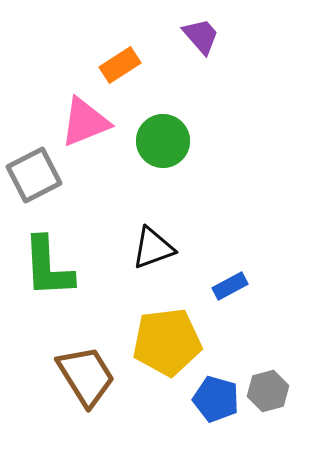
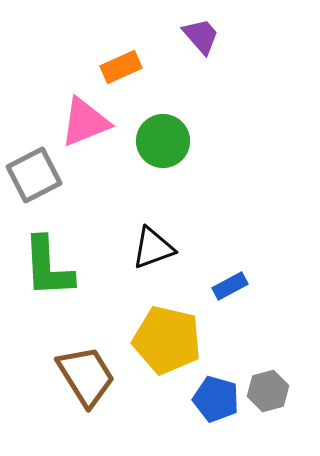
orange rectangle: moved 1 px right, 2 px down; rotated 9 degrees clockwise
yellow pentagon: moved 2 px up; rotated 20 degrees clockwise
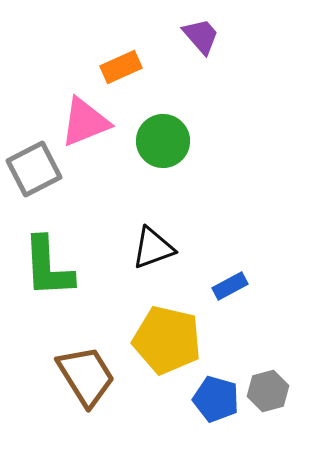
gray square: moved 6 px up
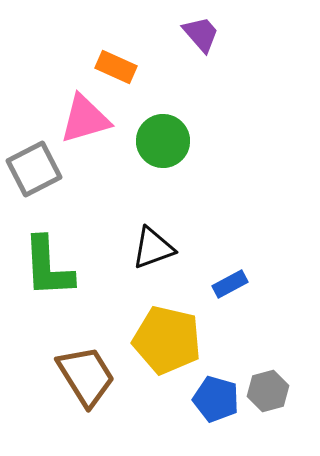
purple trapezoid: moved 2 px up
orange rectangle: moved 5 px left; rotated 48 degrees clockwise
pink triangle: moved 3 px up; rotated 6 degrees clockwise
blue rectangle: moved 2 px up
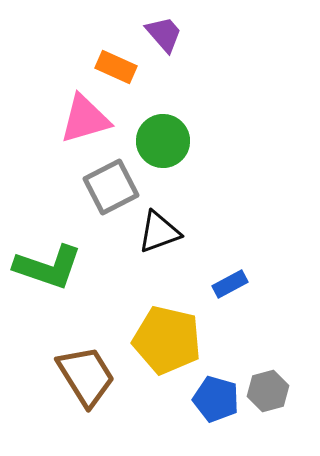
purple trapezoid: moved 37 px left
gray square: moved 77 px right, 18 px down
black triangle: moved 6 px right, 16 px up
green L-shape: rotated 68 degrees counterclockwise
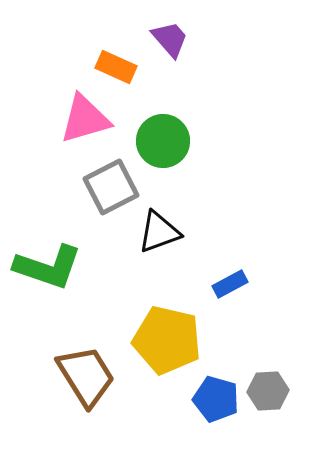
purple trapezoid: moved 6 px right, 5 px down
gray hexagon: rotated 12 degrees clockwise
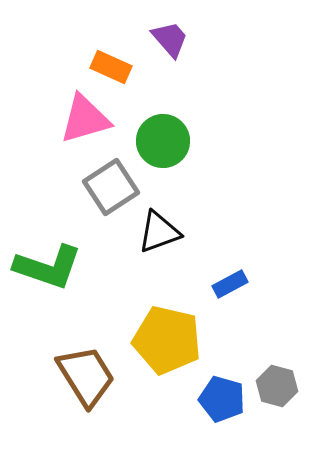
orange rectangle: moved 5 px left
gray square: rotated 6 degrees counterclockwise
gray hexagon: moved 9 px right, 5 px up; rotated 18 degrees clockwise
blue pentagon: moved 6 px right
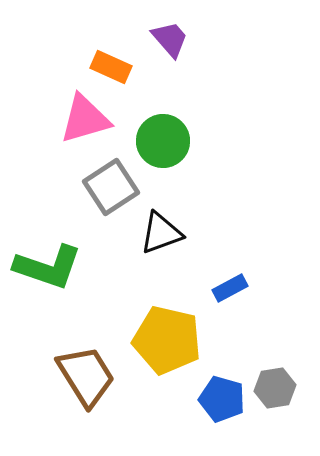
black triangle: moved 2 px right, 1 px down
blue rectangle: moved 4 px down
gray hexagon: moved 2 px left, 2 px down; rotated 24 degrees counterclockwise
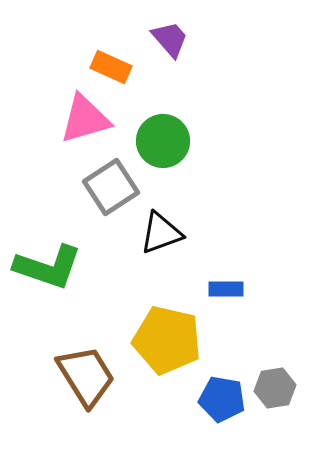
blue rectangle: moved 4 px left, 1 px down; rotated 28 degrees clockwise
blue pentagon: rotated 6 degrees counterclockwise
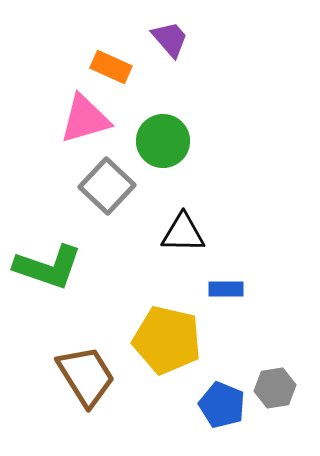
gray square: moved 4 px left, 1 px up; rotated 14 degrees counterclockwise
black triangle: moved 22 px right; rotated 21 degrees clockwise
blue pentagon: moved 6 px down; rotated 12 degrees clockwise
